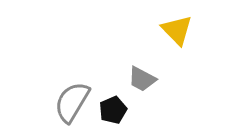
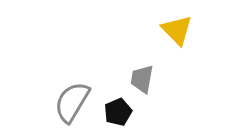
gray trapezoid: rotated 72 degrees clockwise
black pentagon: moved 5 px right, 2 px down
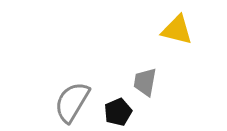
yellow triangle: rotated 32 degrees counterclockwise
gray trapezoid: moved 3 px right, 3 px down
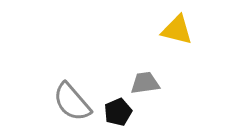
gray trapezoid: moved 1 px down; rotated 72 degrees clockwise
gray semicircle: rotated 72 degrees counterclockwise
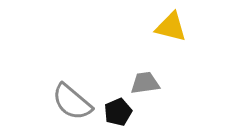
yellow triangle: moved 6 px left, 3 px up
gray semicircle: rotated 9 degrees counterclockwise
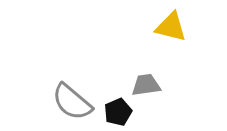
gray trapezoid: moved 1 px right, 2 px down
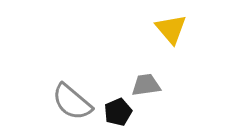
yellow triangle: moved 2 px down; rotated 36 degrees clockwise
